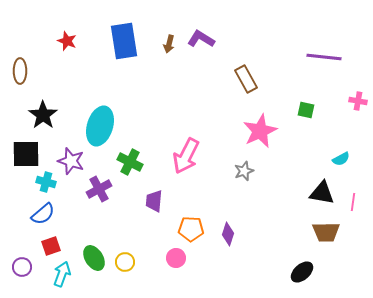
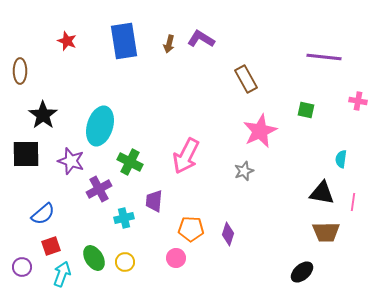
cyan semicircle: rotated 126 degrees clockwise
cyan cross: moved 78 px right, 36 px down; rotated 30 degrees counterclockwise
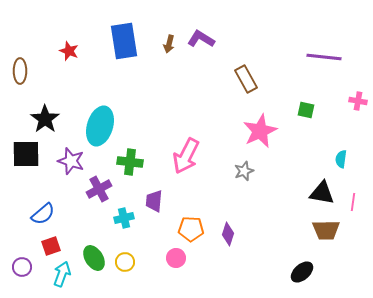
red star: moved 2 px right, 10 px down
black star: moved 2 px right, 4 px down
green cross: rotated 20 degrees counterclockwise
brown trapezoid: moved 2 px up
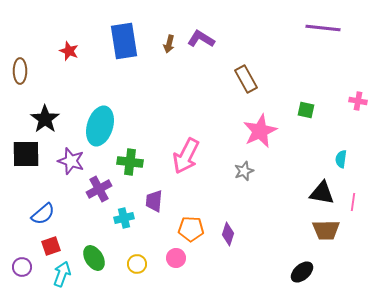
purple line: moved 1 px left, 29 px up
yellow circle: moved 12 px right, 2 px down
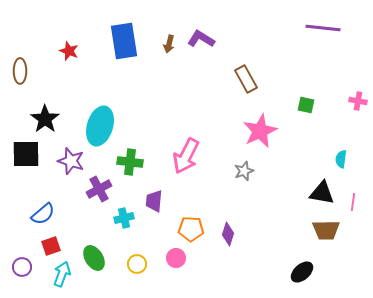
green square: moved 5 px up
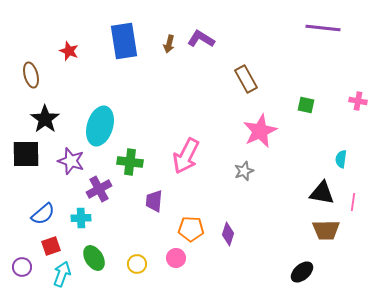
brown ellipse: moved 11 px right, 4 px down; rotated 15 degrees counterclockwise
cyan cross: moved 43 px left; rotated 12 degrees clockwise
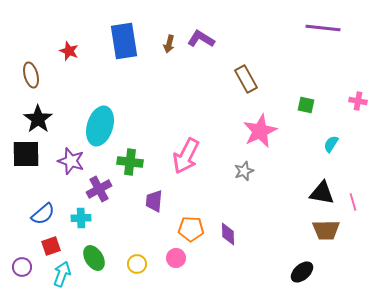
black star: moved 7 px left
cyan semicircle: moved 10 px left, 15 px up; rotated 24 degrees clockwise
pink line: rotated 24 degrees counterclockwise
purple diamond: rotated 20 degrees counterclockwise
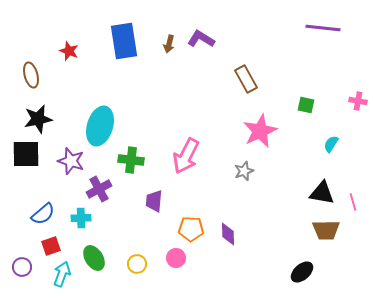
black star: rotated 24 degrees clockwise
green cross: moved 1 px right, 2 px up
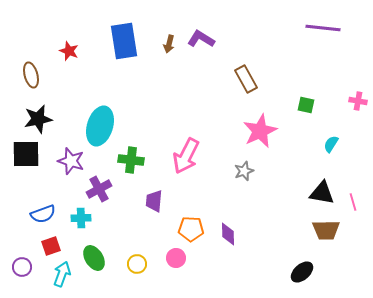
blue semicircle: rotated 20 degrees clockwise
